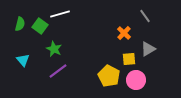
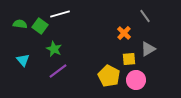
green semicircle: rotated 96 degrees counterclockwise
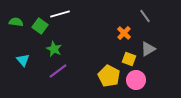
green semicircle: moved 4 px left, 2 px up
yellow square: rotated 24 degrees clockwise
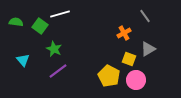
orange cross: rotated 16 degrees clockwise
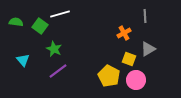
gray line: rotated 32 degrees clockwise
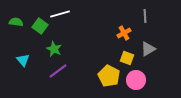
yellow square: moved 2 px left, 1 px up
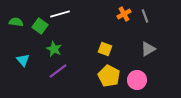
gray line: rotated 16 degrees counterclockwise
orange cross: moved 19 px up
yellow square: moved 22 px left, 9 px up
pink circle: moved 1 px right
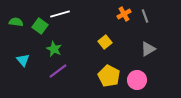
yellow square: moved 7 px up; rotated 32 degrees clockwise
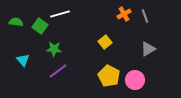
green star: rotated 21 degrees counterclockwise
pink circle: moved 2 px left
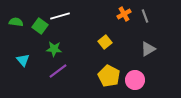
white line: moved 2 px down
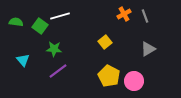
pink circle: moved 1 px left, 1 px down
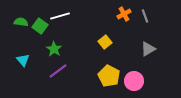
green semicircle: moved 5 px right
green star: rotated 28 degrees clockwise
